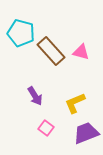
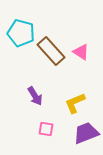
pink triangle: rotated 18 degrees clockwise
pink square: moved 1 px down; rotated 28 degrees counterclockwise
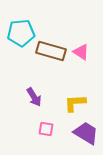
cyan pentagon: rotated 20 degrees counterclockwise
brown rectangle: rotated 32 degrees counterclockwise
purple arrow: moved 1 px left, 1 px down
yellow L-shape: rotated 20 degrees clockwise
purple trapezoid: rotated 52 degrees clockwise
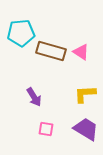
yellow L-shape: moved 10 px right, 9 px up
purple trapezoid: moved 4 px up
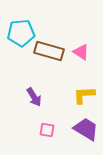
brown rectangle: moved 2 px left
yellow L-shape: moved 1 px left, 1 px down
pink square: moved 1 px right, 1 px down
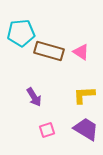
pink square: rotated 28 degrees counterclockwise
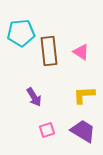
brown rectangle: rotated 68 degrees clockwise
purple trapezoid: moved 3 px left, 2 px down
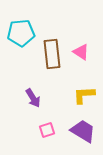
brown rectangle: moved 3 px right, 3 px down
purple arrow: moved 1 px left, 1 px down
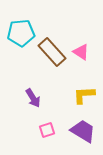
brown rectangle: moved 2 px up; rotated 36 degrees counterclockwise
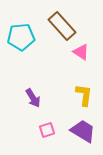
cyan pentagon: moved 4 px down
brown rectangle: moved 10 px right, 26 px up
yellow L-shape: rotated 100 degrees clockwise
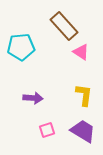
brown rectangle: moved 2 px right
cyan pentagon: moved 10 px down
purple arrow: rotated 54 degrees counterclockwise
